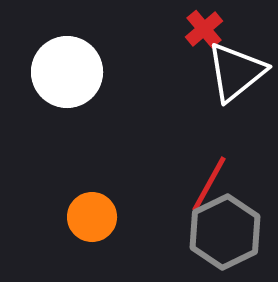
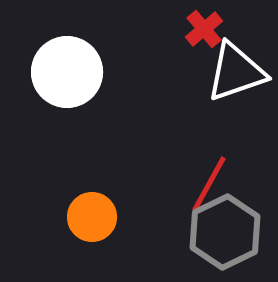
white triangle: rotated 20 degrees clockwise
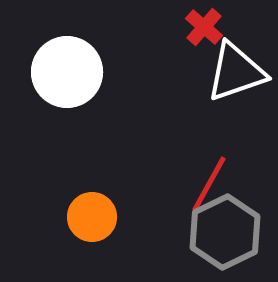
red cross: moved 2 px up; rotated 9 degrees counterclockwise
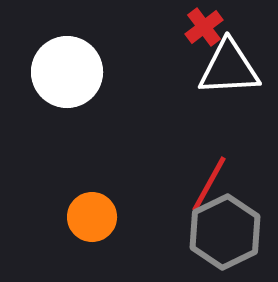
red cross: rotated 12 degrees clockwise
white triangle: moved 7 px left, 4 px up; rotated 16 degrees clockwise
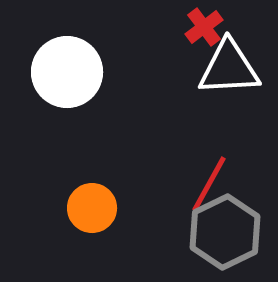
orange circle: moved 9 px up
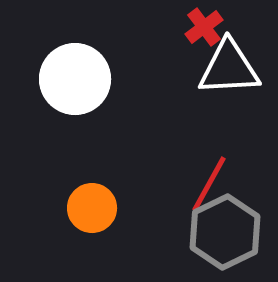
white circle: moved 8 px right, 7 px down
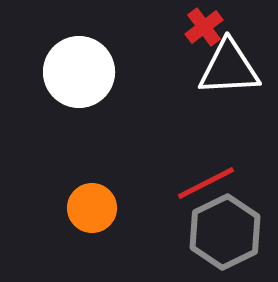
white circle: moved 4 px right, 7 px up
red line: moved 3 px left, 1 px up; rotated 34 degrees clockwise
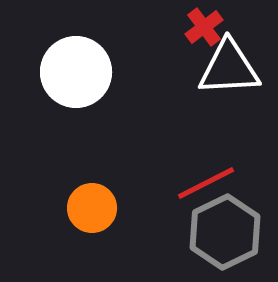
white circle: moved 3 px left
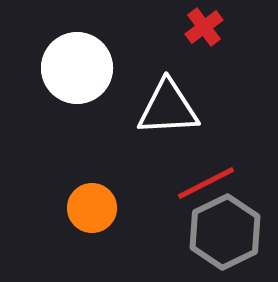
white triangle: moved 61 px left, 40 px down
white circle: moved 1 px right, 4 px up
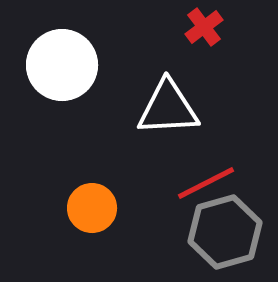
white circle: moved 15 px left, 3 px up
gray hexagon: rotated 10 degrees clockwise
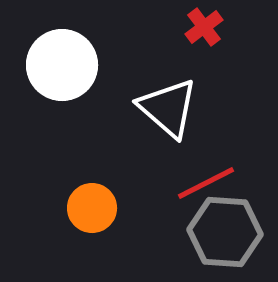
white triangle: rotated 44 degrees clockwise
gray hexagon: rotated 20 degrees clockwise
